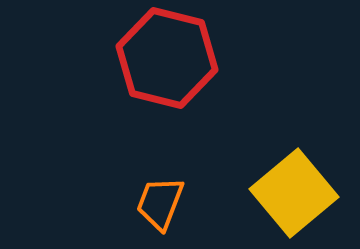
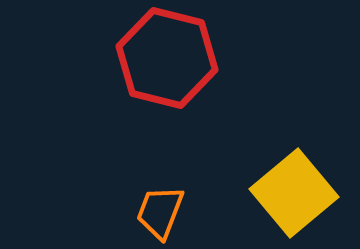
orange trapezoid: moved 9 px down
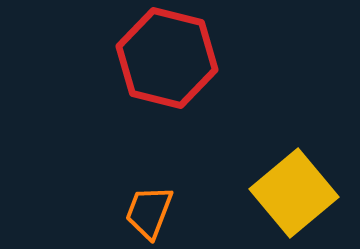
orange trapezoid: moved 11 px left
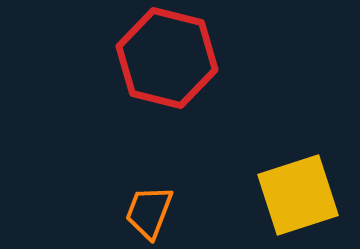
yellow square: moved 4 px right, 2 px down; rotated 22 degrees clockwise
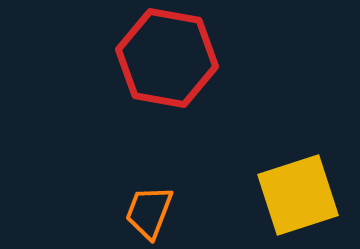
red hexagon: rotated 4 degrees counterclockwise
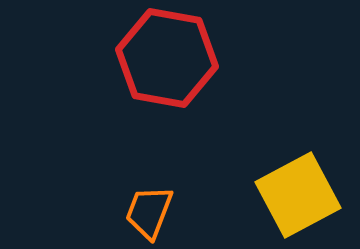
yellow square: rotated 10 degrees counterclockwise
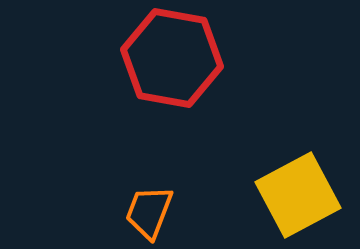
red hexagon: moved 5 px right
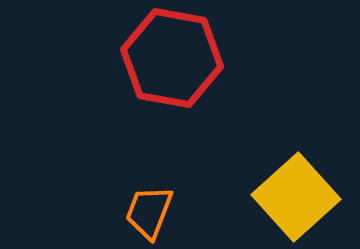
yellow square: moved 2 px left, 2 px down; rotated 14 degrees counterclockwise
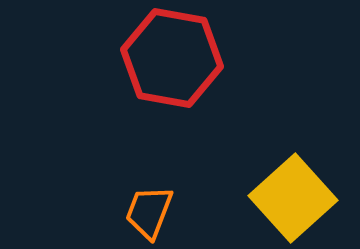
yellow square: moved 3 px left, 1 px down
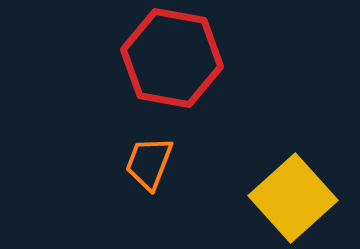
orange trapezoid: moved 49 px up
